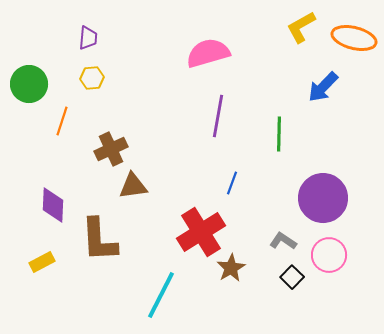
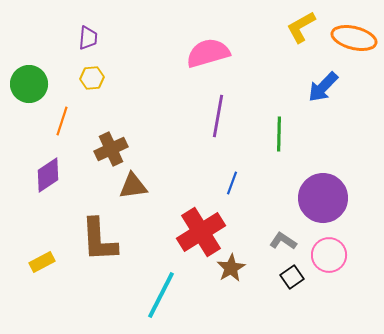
purple diamond: moved 5 px left, 30 px up; rotated 54 degrees clockwise
black square: rotated 10 degrees clockwise
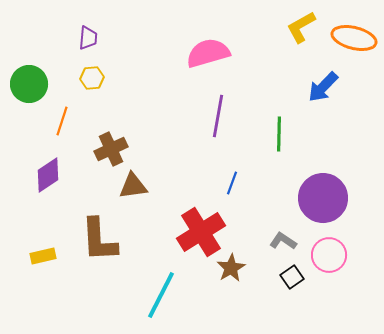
yellow rectangle: moved 1 px right, 6 px up; rotated 15 degrees clockwise
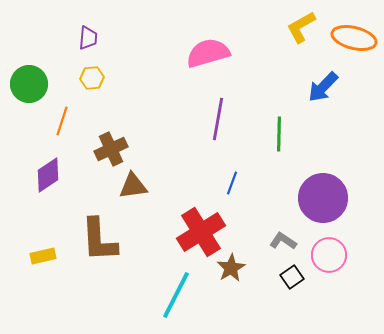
purple line: moved 3 px down
cyan line: moved 15 px right
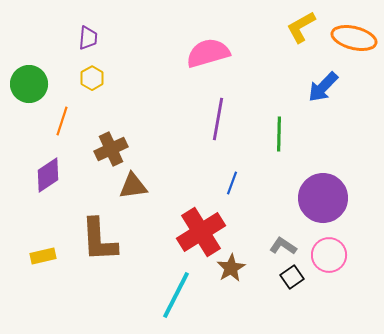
yellow hexagon: rotated 25 degrees counterclockwise
gray L-shape: moved 5 px down
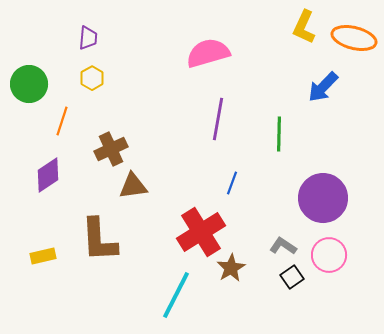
yellow L-shape: moved 3 px right; rotated 36 degrees counterclockwise
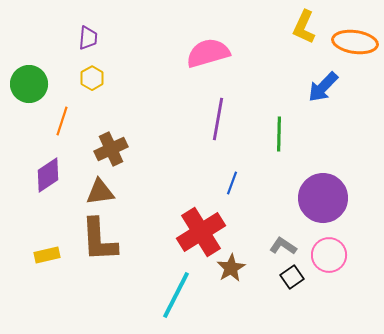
orange ellipse: moved 1 px right, 4 px down; rotated 6 degrees counterclockwise
brown triangle: moved 33 px left, 6 px down
yellow rectangle: moved 4 px right, 1 px up
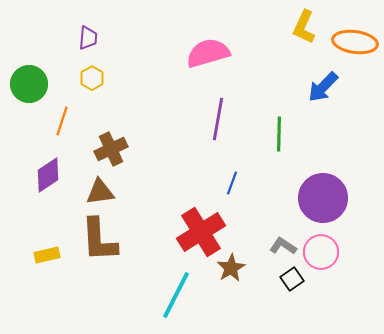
pink circle: moved 8 px left, 3 px up
black square: moved 2 px down
